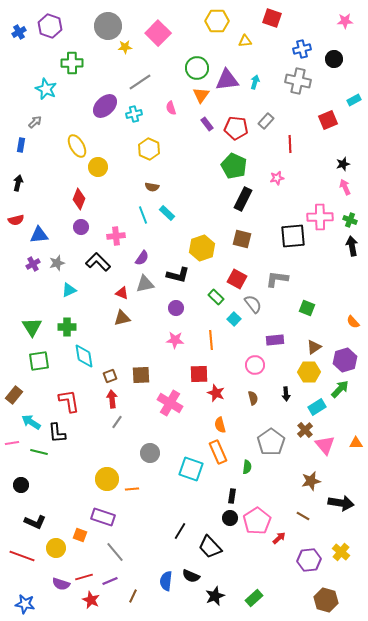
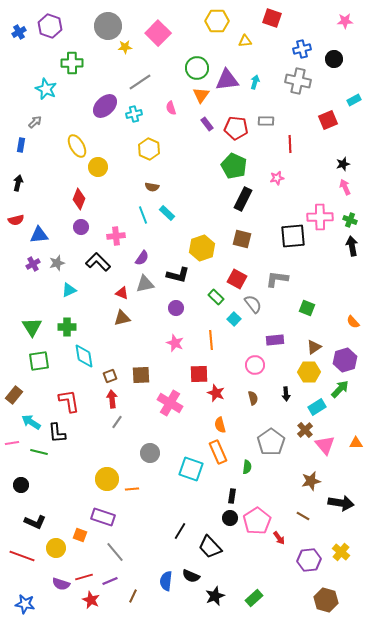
gray rectangle at (266, 121): rotated 49 degrees clockwise
pink star at (175, 340): moved 3 px down; rotated 18 degrees clockwise
red arrow at (279, 538): rotated 96 degrees clockwise
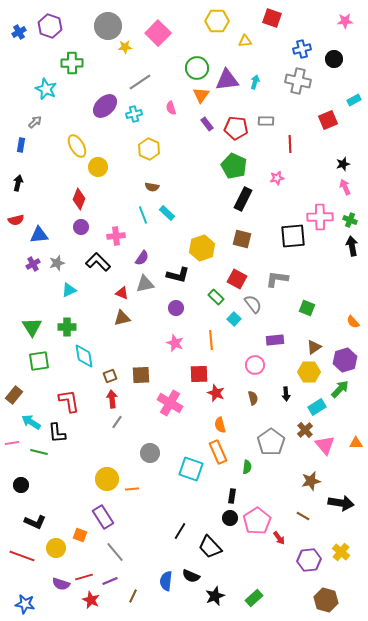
purple rectangle at (103, 517): rotated 40 degrees clockwise
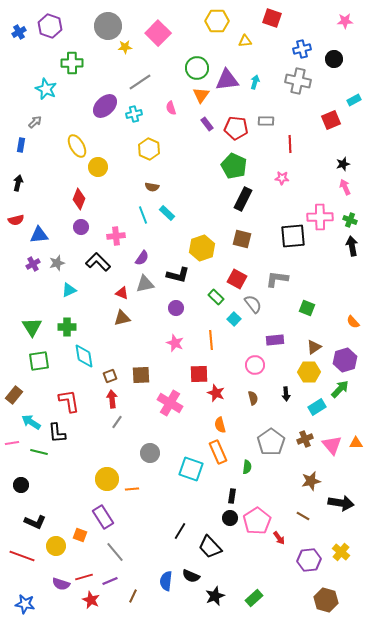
red square at (328, 120): moved 3 px right
pink star at (277, 178): moved 5 px right; rotated 16 degrees clockwise
brown cross at (305, 430): moved 9 px down; rotated 21 degrees clockwise
pink triangle at (325, 445): moved 7 px right
yellow circle at (56, 548): moved 2 px up
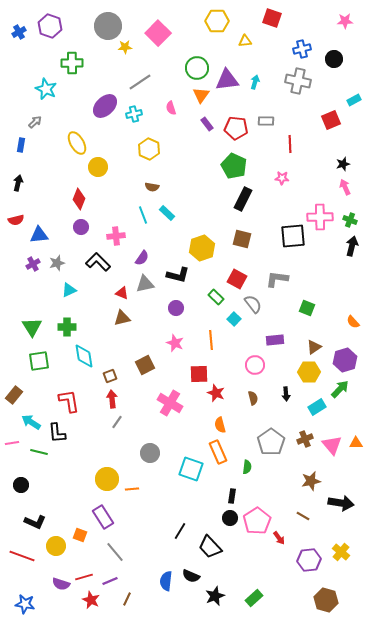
yellow ellipse at (77, 146): moved 3 px up
black arrow at (352, 246): rotated 24 degrees clockwise
brown square at (141, 375): moved 4 px right, 10 px up; rotated 24 degrees counterclockwise
brown line at (133, 596): moved 6 px left, 3 px down
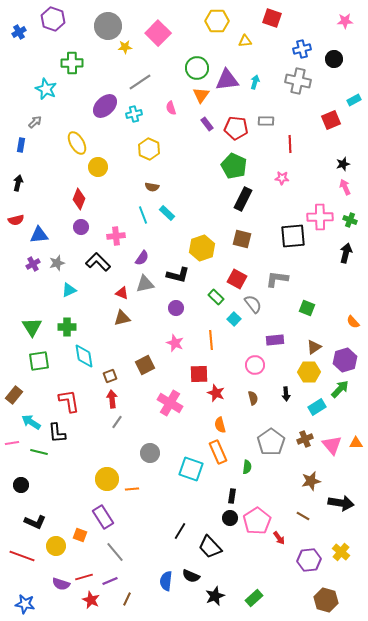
purple hexagon at (50, 26): moved 3 px right, 7 px up
black arrow at (352, 246): moved 6 px left, 7 px down
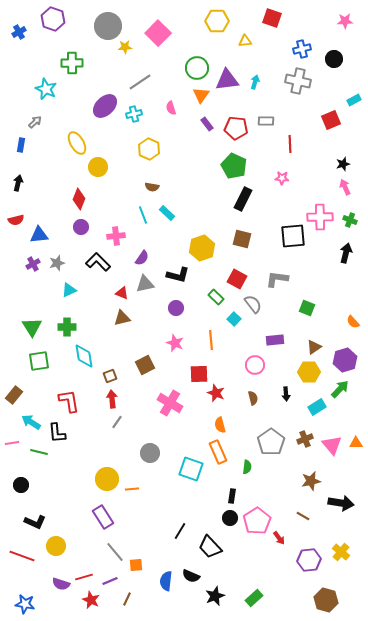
orange square at (80, 535): moved 56 px right, 30 px down; rotated 24 degrees counterclockwise
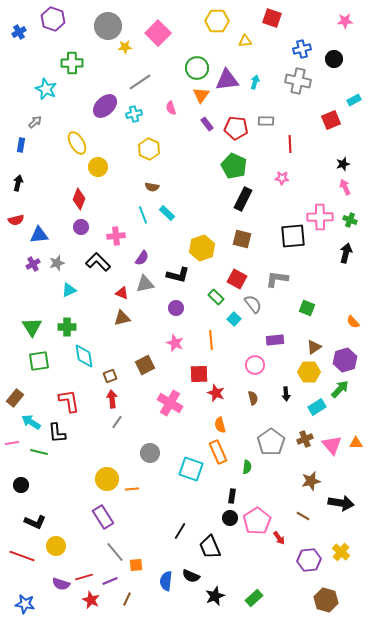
brown rectangle at (14, 395): moved 1 px right, 3 px down
black trapezoid at (210, 547): rotated 20 degrees clockwise
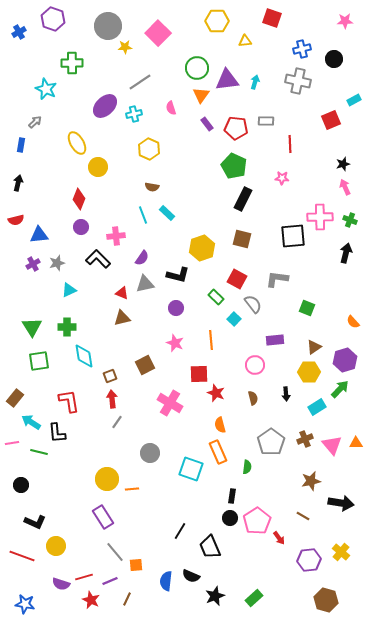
black L-shape at (98, 262): moved 3 px up
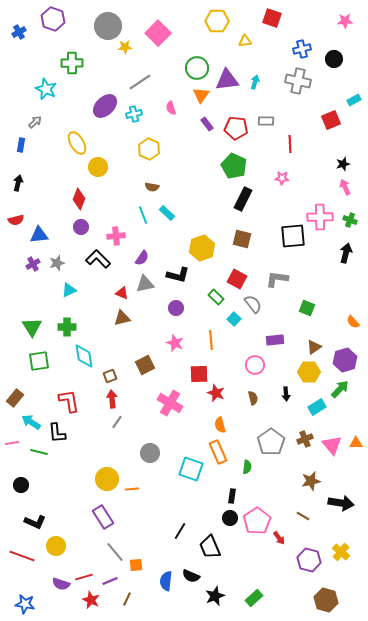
purple hexagon at (309, 560): rotated 20 degrees clockwise
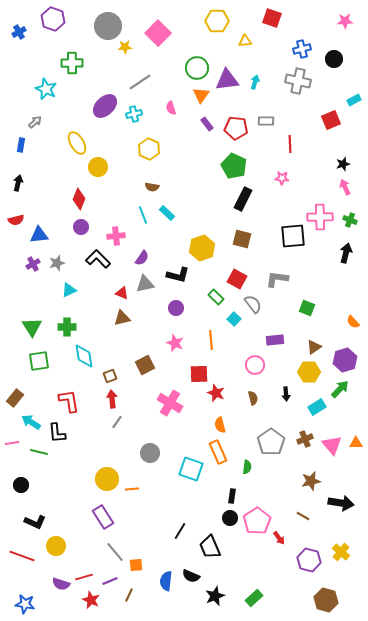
brown line at (127, 599): moved 2 px right, 4 px up
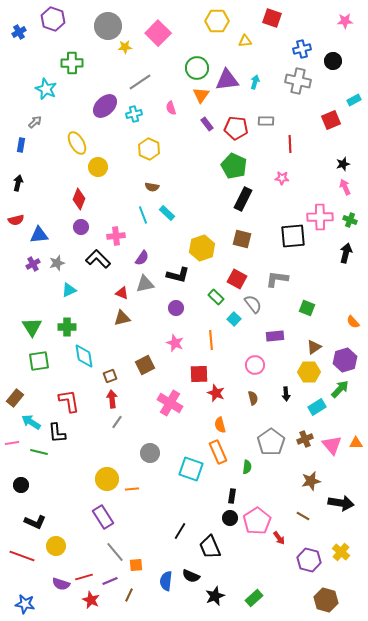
black circle at (334, 59): moved 1 px left, 2 px down
purple rectangle at (275, 340): moved 4 px up
